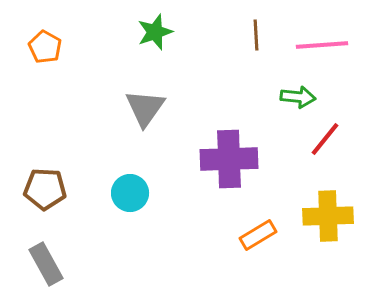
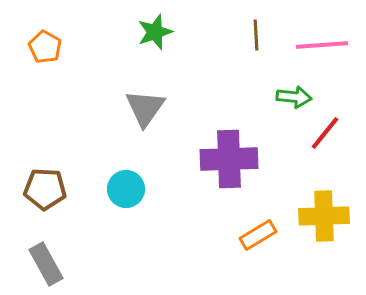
green arrow: moved 4 px left
red line: moved 6 px up
cyan circle: moved 4 px left, 4 px up
yellow cross: moved 4 px left
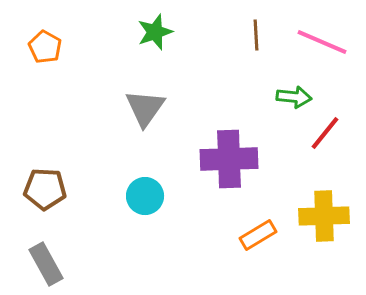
pink line: moved 3 px up; rotated 27 degrees clockwise
cyan circle: moved 19 px right, 7 px down
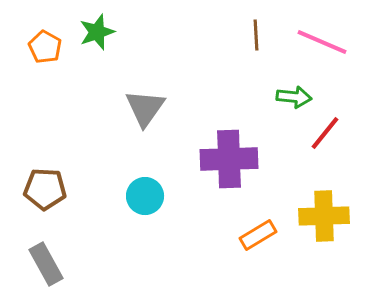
green star: moved 58 px left
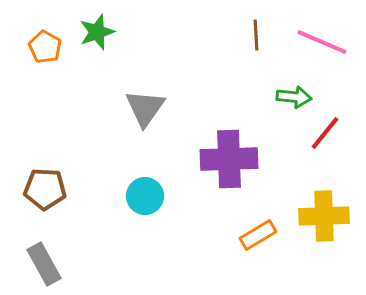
gray rectangle: moved 2 px left
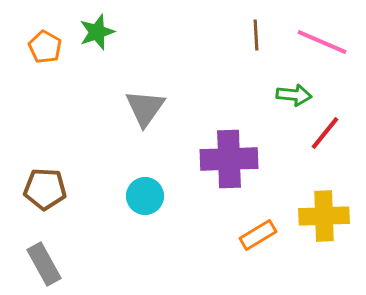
green arrow: moved 2 px up
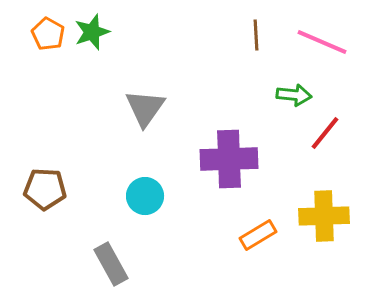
green star: moved 5 px left
orange pentagon: moved 3 px right, 13 px up
gray rectangle: moved 67 px right
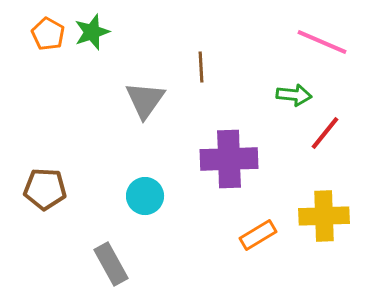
brown line: moved 55 px left, 32 px down
gray triangle: moved 8 px up
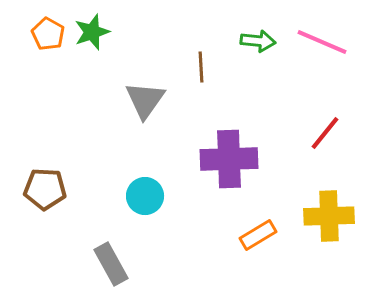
green arrow: moved 36 px left, 54 px up
yellow cross: moved 5 px right
